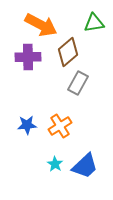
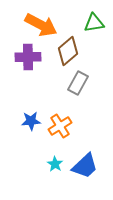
brown diamond: moved 1 px up
blue star: moved 4 px right, 4 px up
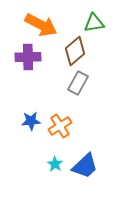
brown diamond: moved 7 px right
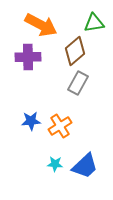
cyan star: rotated 28 degrees counterclockwise
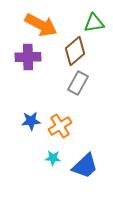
cyan star: moved 2 px left, 6 px up
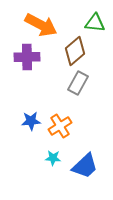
green triangle: moved 1 px right; rotated 15 degrees clockwise
purple cross: moved 1 px left
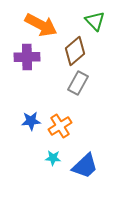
green triangle: moved 2 px up; rotated 40 degrees clockwise
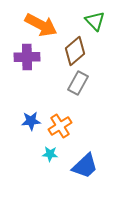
cyan star: moved 3 px left, 4 px up
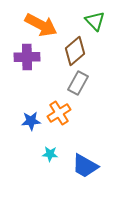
orange cross: moved 1 px left, 13 px up
blue trapezoid: rotated 72 degrees clockwise
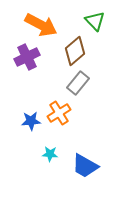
purple cross: rotated 25 degrees counterclockwise
gray rectangle: rotated 10 degrees clockwise
